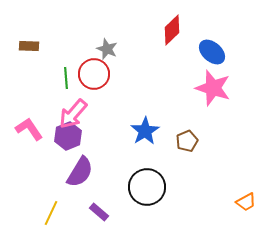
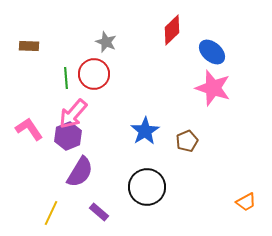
gray star: moved 1 px left, 7 px up
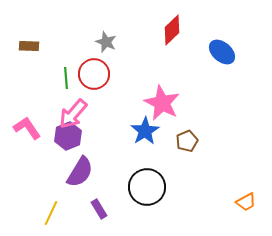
blue ellipse: moved 10 px right
pink star: moved 51 px left, 15 px down; rotated 9 degrees clockwise
pink L-shape: moved 2 px left, 1 px up
purple rectangle: moved 3 px up; rotated 18 degrees clockwise
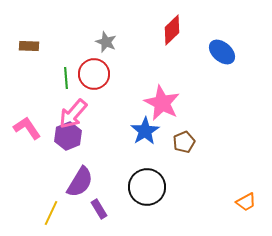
brown pentagon: moved 3 px left, 1 px down
purple semicircle: moved 10 px down
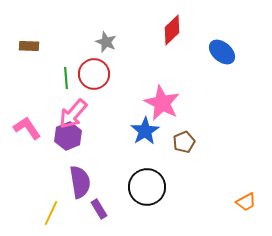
purple semicircle: rotated 40 degrees counterclockwise
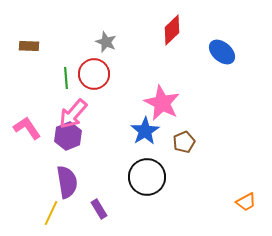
purple semicircle: moved 13 px left
black circle: moved 10 px up
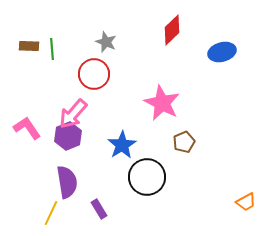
blue ellipse: rotated 56 degrees counterclockwise
green line: moved 14 px left, 29 px up
blue star: moved 23 px left, 14 px down
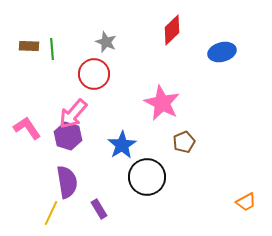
purple hexagon: rotated 20 degrees counterclockwise
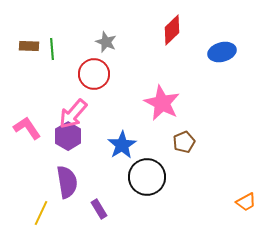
purple hexagon: rotated 12 degrees clockwise
yellow line: moved 10 px left
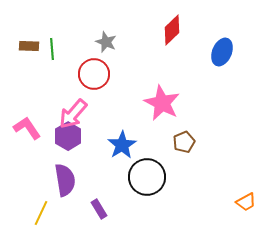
blue ellipse: rotated 52 degrees counterclockwise
purple semicircle: moved 2 px left, 2 px up
